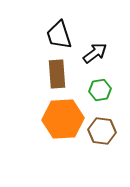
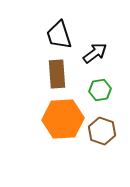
brown hexagon: rotated 12 degrees clockwise
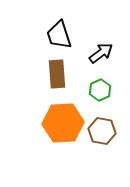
black arrow: moved 6 px right
green hexagon: rotated 15 degrees counterclockwise
orange hexagon: moved 4 px down
brown hexagon: rotated 8 degrees counterclockwise
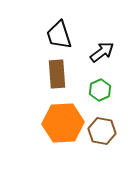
black arrow: moved 1 px right, 1 px up
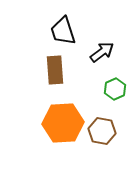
black trapezoid: moved 4 px right, 4 px up
brown rectangle: moved 2 px left, 4 px up
green hexagon: moved 15 px right, 1 px up
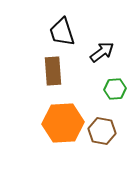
black trapezoid: moved 1 px left, 1 px down
brown rectangle: moved 2 px left, 1 px down
green hexagon: rotated 20 degrees clockwise
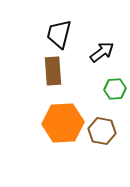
black trapezoid: moved 3 px left, 2 px down; rotated 32 degrees clockwise
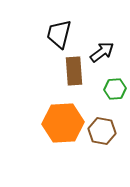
brown rectangle: moved 21 px right
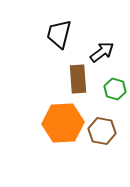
brown rectangle: moved 4 px right, 8 px down
green hexagon: rotated 20 degrees clockwise
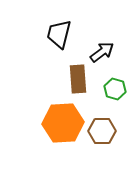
brown hexagon: rotated 12 degrees counterclockwise
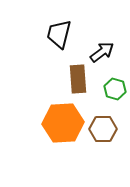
brown hexagon: moved 1 px right, 2 px up
